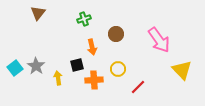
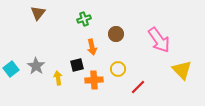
cyan square: moved 4 px left, 1 px down
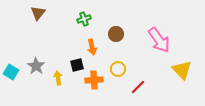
cyan square: moved 3 px down; rotated 21 degrees counterclockwise
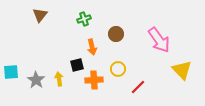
brown triangle: moved 2 px right, 2 px down
gray star: moved 14 px down
cyan square: rotated 35 degrees counterclockwise
yellow arrow: moved 1 px right, 1 px down
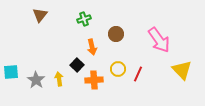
black square: rotated 32 degrees counterclockwise
red line: moved 13 px up; rotated 21 degrees counterclockwise
